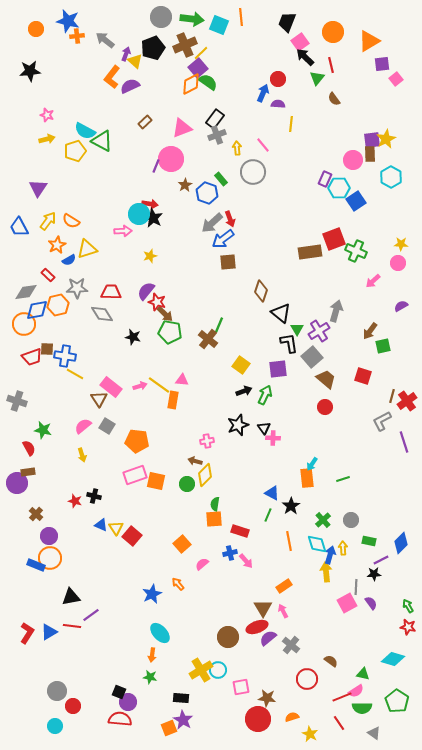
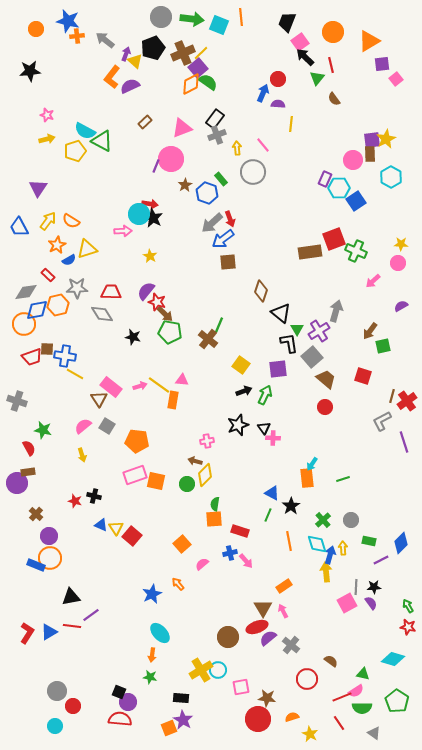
brown cross at (185, 45): moved 2 px left, 8 px down
yellow star at (150, 256): rotated 24 degrees counterclockwise
black star at (374, 574): moved 13 px down
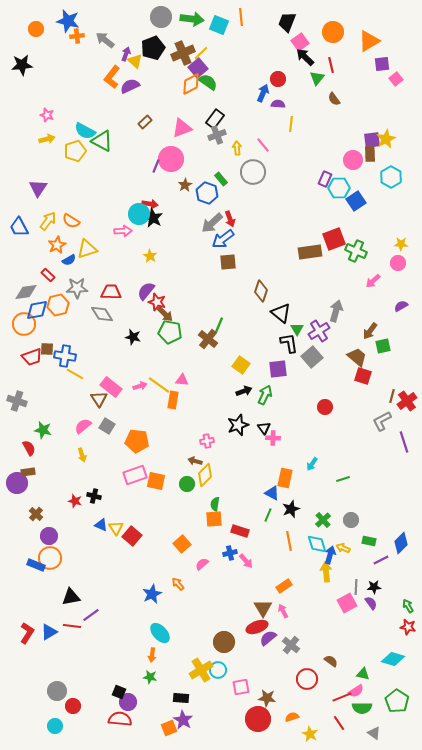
black star at (30, 71): moved 8 px left, 6 px up
brown trapezoid at (326, 379): moved 31 px right, 22 px up
orange rectangle at (307, 478): moved 22 px left; rotated 18 degrees clockwise
black star at (291, 506): moved 3 px down; rotated 12 degrees clockwise
yellow arrow at (343, 548): rotated 64 degrees counterclockwise
brown circle at (228, 637): moved 4 px left, 5 px down
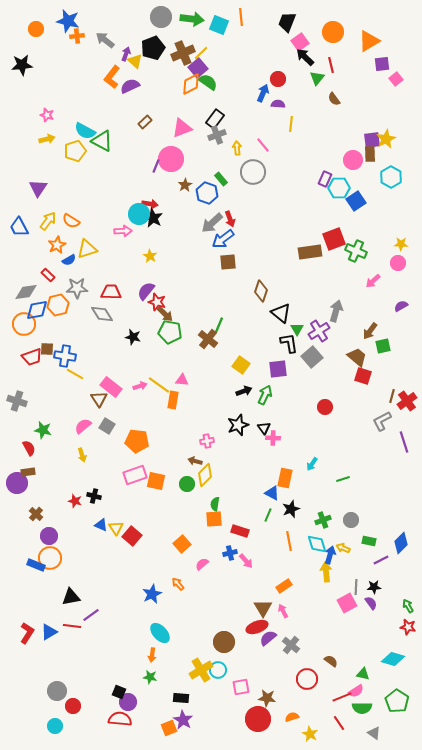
green cross at (323, 520): rotated 21 degrees clockwise
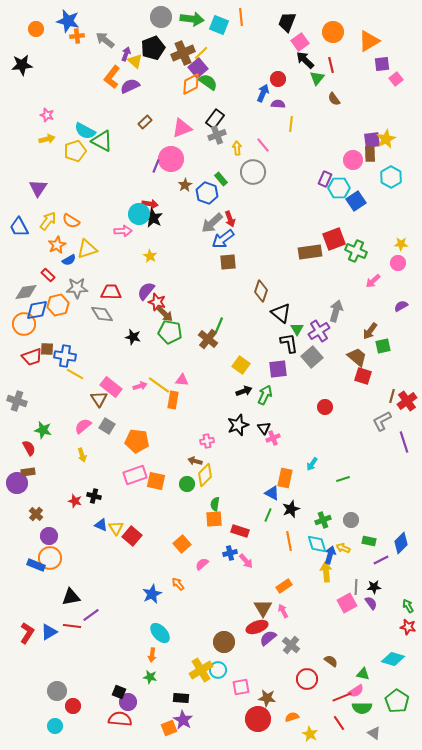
black arrow at (305, 57): moved 3 px down
pink cross at (273, 438): rotated 24 degrees counterclockwise
